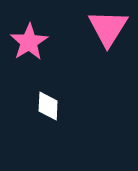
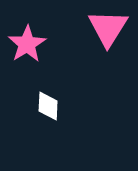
pink star: moved 2 px left, 2 px down
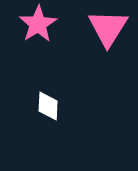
pink star: moved 11 px right, 20 px up
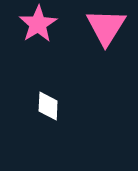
pink triangle: moved 2 px left, 1 px up
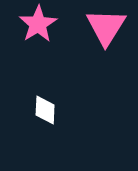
white diamond: moved 3 px left, 4 px down
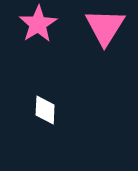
pink triangle: moved 1 px left
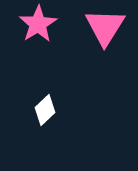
white diamond: rotated 44 degrees clockwise
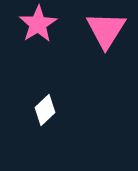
pink triangle: moved 1 px right, 3 px down
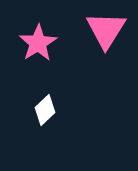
pink star: moved 19 px down
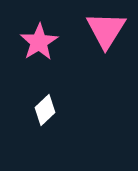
pink star: moved 1 px right, 1 px up
